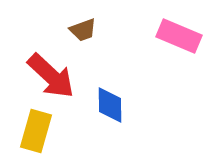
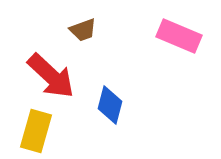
blue diamond: rotated 15 degrees clockwise
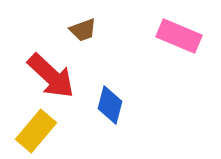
yellow rectangle: rotated 24 degrees clockwise
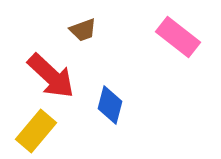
pink rectangle: moved 1 px left, 1 px down; rotated 15 degrees clockwise
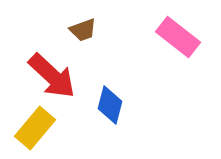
red arrow: moved 1 px right
yellow rectangle: moved 1 px left, 3 px up
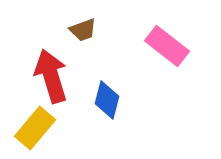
pink rectangle: moved 11 px left, 9 px down
red arrow: moved 1 px left; rotated 150 degrees counterclockwise
blue diamond: moved 3 px left, 5 px up
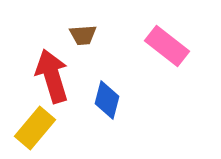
brown trapezoid: moved 5 px down; rotated 16 degrees clockwise
red arrow: moved 1 px right
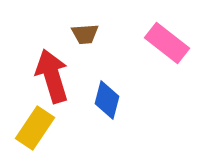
brown trapezoid: moved 2 px right, 1 px up
pink rectangle: moved 3 px up
yellow rectangle: rotated 6 degrees counterclockwise
